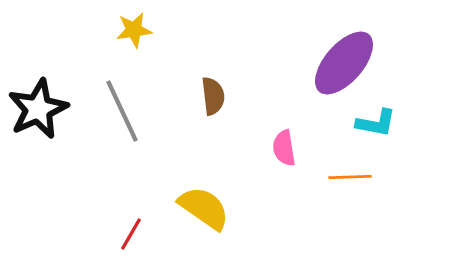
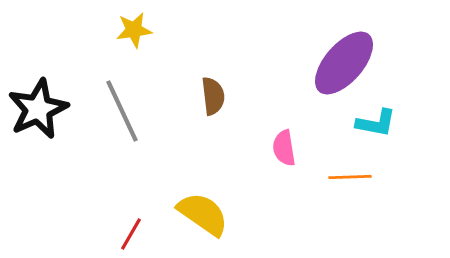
yellow semicircle: moved 1 px left, 6 px down
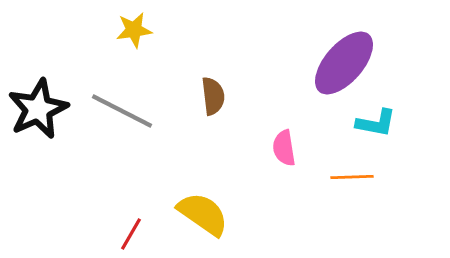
gray line: rotated 38 degrees counterclockwise
orange line: moved 2 px right
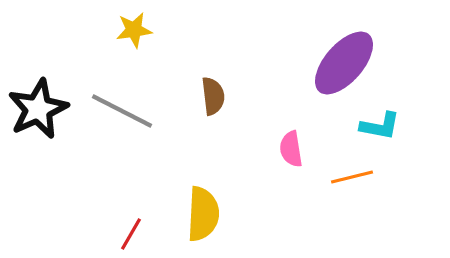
cyan L-shape: moved 4 px right, 3 px down
pink semicircle: moved 7 px right, 1 px down
orange line: rotated 12 degrees counterclockwise
yellow semicircle: rotated 58 degrees clockwise
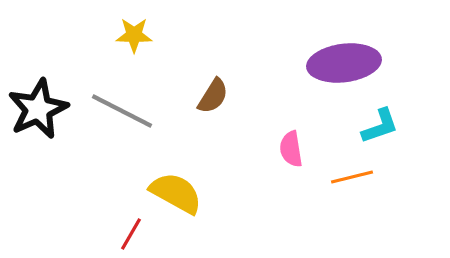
yellow star: moved 5 px down; rotated 9 degrees clockwise
purple ellipse: rotated 42 degrees clockwise
brown semicircle: rotated 39 degrees clockwise
cyan L-shape: rotated 30 degrees counterclockwise
yellow semicircle: moved 27 px left, 21 px up; rotated 64 degrees counterclockwise
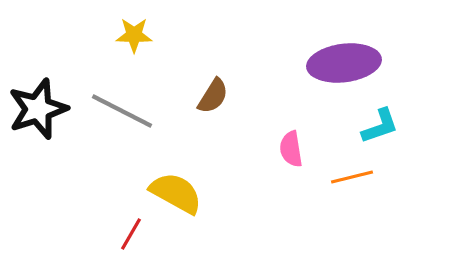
black star: rotated 6 degrees clockwise
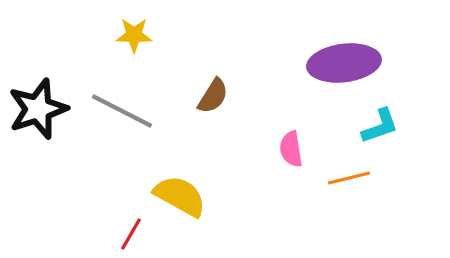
orange line: moved 3 px left, 1 px down
yellow semicircle: moved 4 px right, 3 px down
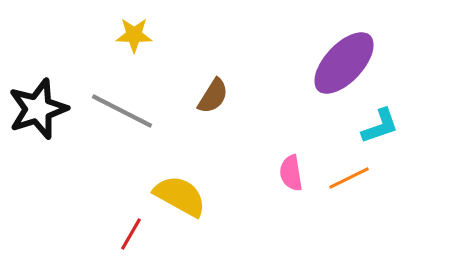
purple ellipse: rotated 40 degrees counterclockwise
pink semicircle: moved 24 px down
orange line: rotated 12 degrees counterclockwise
